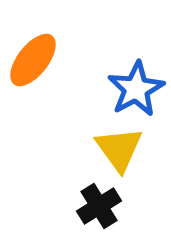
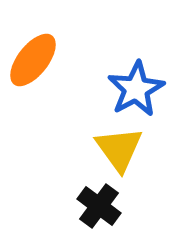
black cross: rotated 21 degrees counterclockwise
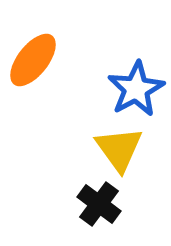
black cross: moved 2 px up
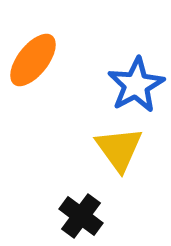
blue star: moved 4 px up
black cross: moved 18 px left, 12 px down
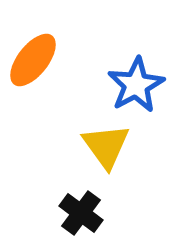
yellow triangle: moved 13 px left, 3 px up
black cross: moved 3 px up
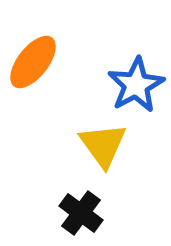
orange ellipse: moved 2 px down
yellow triangle: moved 3 px left, 1 px up
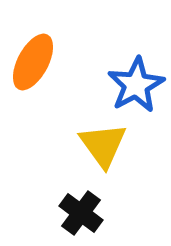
orange ellipse: rotated 10 degrees counterclockwise
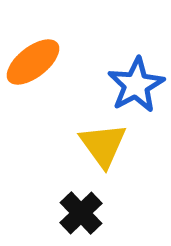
orange ellipse: rotated 24 degrees clockwise
black cross: rotated 9 degrees clockwise
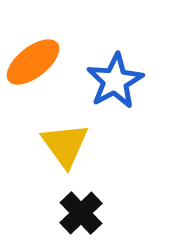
blue star: moved 21 px left, 4 px up
yellow triangle: moved 38 px left
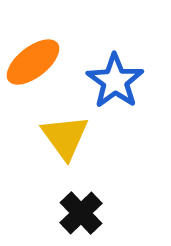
blue star: rotated 8 degrees counterclockwise
yellow triangle: moved 8 px up
